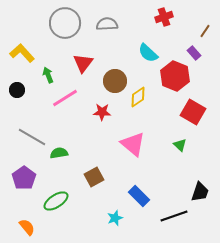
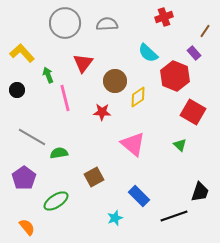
pink line: rotated 72 degrees counterclockwise
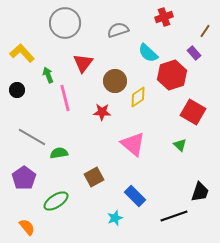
gray semicircle: moved 11 px right, 6 px down; rotated 15 degrees counterclockwise
red hexagon: moved 3 px left, 1 px up; rotated 20 degrees clockwise
blue rectangle: moved 4 px left
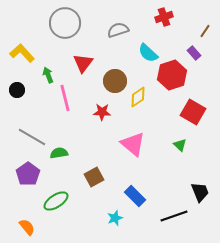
purple pentagon: moved 4 px right, 4 px up
black trapezoid: rotated 40 degrees counterclockwise
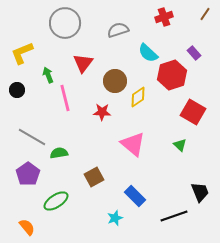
brown line: moved 17 px up
yellow L-shape: rotated 70 degrees counterclockwise
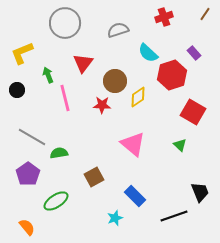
red star: moved 7 px up
